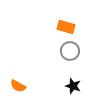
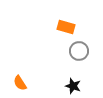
gray circle: moved 9 px right
orange semicircle: moved 2 px right, 3 px up; rotated 28 degrees clockwise
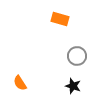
orange rectangle: moved 6 px left, 8 px up
gray circle: moved 2 px left, 5 px down
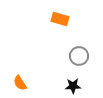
gray circle: moved 2 px right
black star: rotated 21 degrees counterclockwise
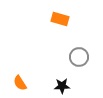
gray circle: moved 1 px down
black star: moved 11 px left
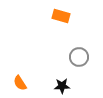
orange rectangle: moved 1 px right, 3 px up
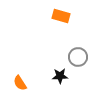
gray circle: moved 1 px left
black star: moved 2 px left, 10 px up
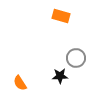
gray circle: moved 2 px left, 1 px down
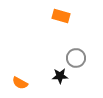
orange semicircle: rotated 28 degrees counterclockwise
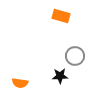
gray circle: moved 1 px left, 2 px up
orange semicircle: rotated 21 degrees counterclockwise
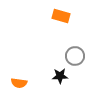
orange semicircle: moved 1 px left
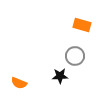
orange rectangle: moved 21 px right, 9 px down
orange semicircle: rotated 14 degrees clockwise
